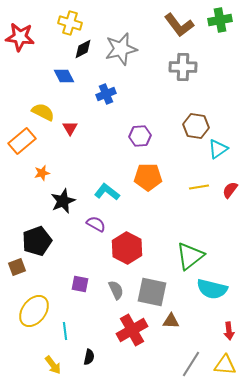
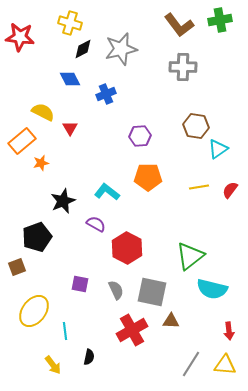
blue diamond: moved 6 px right, 3 px down
orange star: moved 1 px left, 10 px up
black pentagon: moved 4 px up
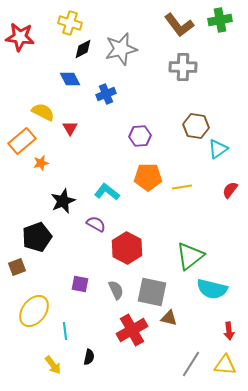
yellow line: moved 17 px left
brown triangle: moved 2 px left, 3 px up; rotated 12 degrees clockwise
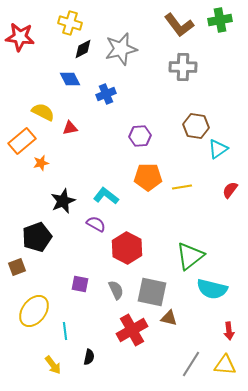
red triangle: rotated 49 degrees clockwise
cyan L-shape: moved 1 px left, 4 px down
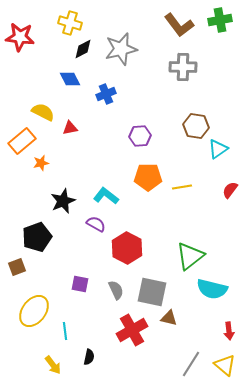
yellow triangle: rotated 35 degrees clockwise
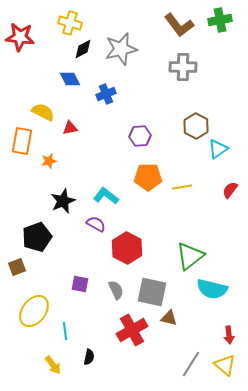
brown hexagon: rotated 20 degrees clockwise
orange rectangle: rotated 40 degrees counterclockwise
orange star: moved 8 px right, 2 px up
red arrow: moved 4 px down
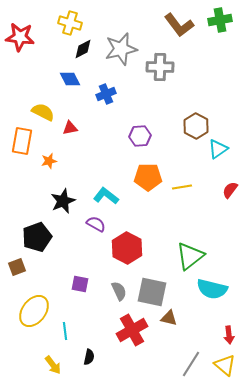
gray cross: moved 23 px left
gray semicircle: moved 3 px right, 1 px down
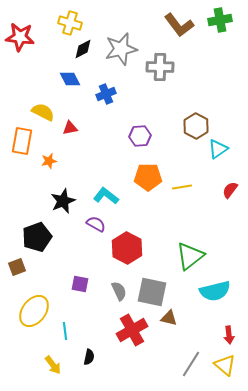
cyan semicircle: moved 3 px right, 2 px down; rotated 28 degrees counterclockwise
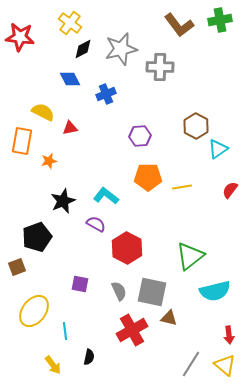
yellow cross: rotated 20 degrees clockwise
